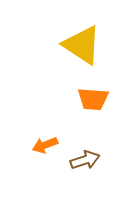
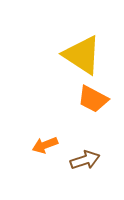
yellow triangle: moved 10 px down
orange trapezoid: rotated 24 degrees clockwise
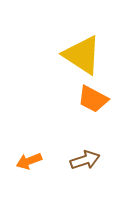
orange arrow: moved 16 px left, 16 px down
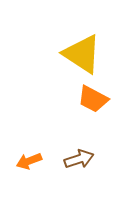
yellow triangle: moved 1 px up
brown arrow: moved 6 px left, 1 px up
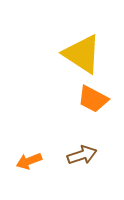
brown arrow: moved 3 px right, 4 px up
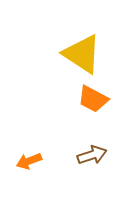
brown arrow: moved 10 px right
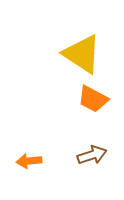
orange arrow: rotated 15 degrees clockwise
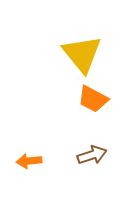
yellow triangle: rotated 18 degrees clockwise
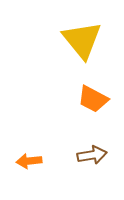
yellow triangle: moved 14 px up
brown arrow: rotated 8 degrees clockwise
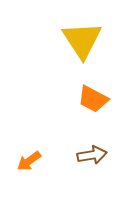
yellow triangle: rotated 6 degrees clockwise
orange arrow: rotated 30 degrees counterclockwise
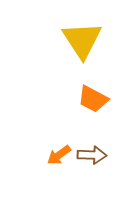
brown arrow: rotated 12 degrees clockwise
orange arrow: moved 30 px right, 6 px up
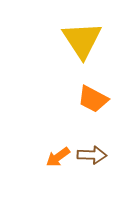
orange arrow: moved 1 px left, 2 px down
